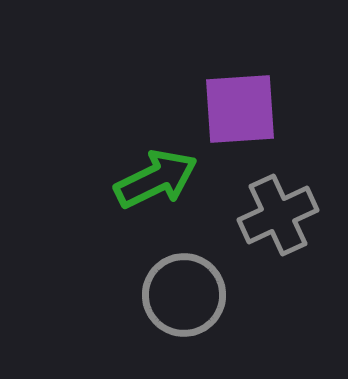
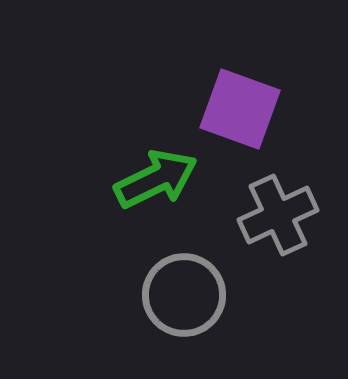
purple square: rotated 24 degrees clockwise
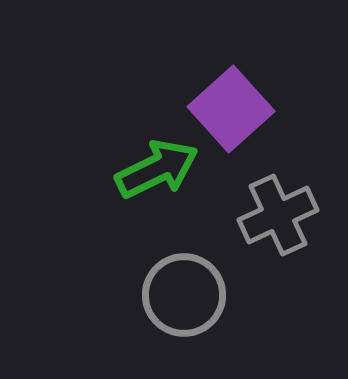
purple square: moved 9 px left; rotated 28 degrees clockwise
green arrow: moved 1 px right, 10 px up
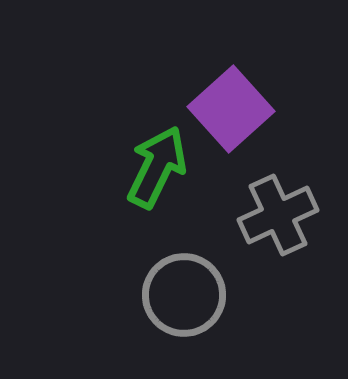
green arrow: moved 2 px up; rotated 38 degrees counterclockwise
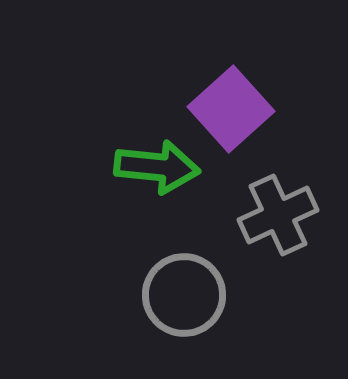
green arrow: rotated 70 degrees clockwise
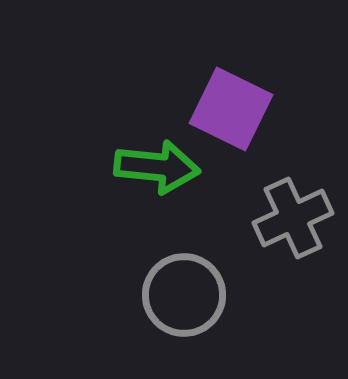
purple square: rotated 22 degrees counterclockwise
gray cross: moved 15 px right, 3 px down
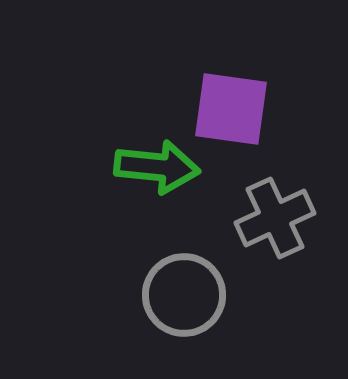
purple square: rotated 18 degrees counterclockwise
gray cross: moved 18 px left
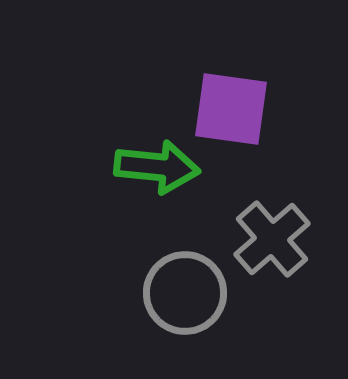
gray cross: moved 3 px left, 21 px down; rotated 16 degrees counterclockwise
gray circle: moved 1 px right, 2 px up
